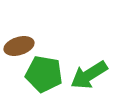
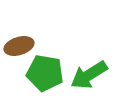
green pentagon: moved 1 px right, 1 px up
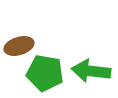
green arrow: moved 2 px right, 4 px up; rotated 39 degrees clockwise
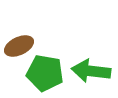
brown ellipse: rotated 8 degrees counterclockwise
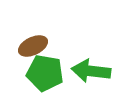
brown ellipse: moved 14 px right
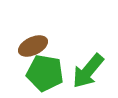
green arrow: moved 3 px left; rotated 57 degrees counterclockwise
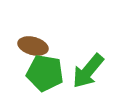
brown ellipse: rotated 40 degrees clockwise
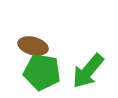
green pentagon: moved 3 px left, 1 px up
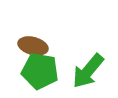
green pentagon: moved 2 px left, 1 px up
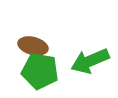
green arrow: moved 2 px right, 10 px up; rotated 27 degrees clockwise
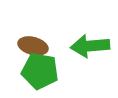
green arrow: moved 15 px up; rotated 18 degrees clockwise
